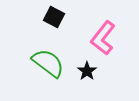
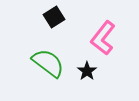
black square: rotated 30 degrees clockwise
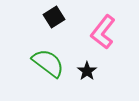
pink L-shape: moved 6 px up
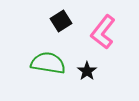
black square: moved 7 px right, 4 px down
green semicircle: rotated 28 degrees counterclockwise
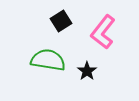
green semicircle: moved 3 px up
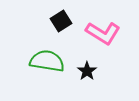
pink L-shape: moved 1 px down; rotated 96 degrees counterclockwise
green semicircle: moved 1 px left, 1 px down
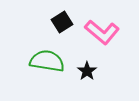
black square: moved 1 px right, 1 px down
pink L-shape: moved 1 px left, 1 px up; rotated 8 degrees clockwise
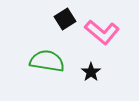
black square: moved 3 px right, 3 px up
black star: moved 4 px right, 1 px down
